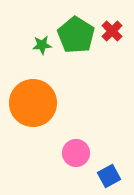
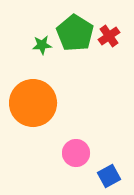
red cross: moved 3 px left, 5 px down; rotated 10 degrees clockwise
green pentagon: moved 1 px left, 2 px up
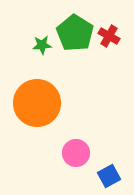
red cross: rotated 25 degrees counterclockwise
orange circle: moved 4 px right
